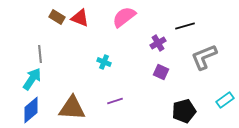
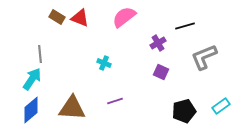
cyan cross: moved 1 px down
cyan rectangle: moved 4 px left, 6 px down
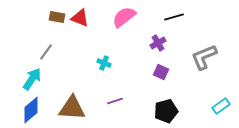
brown rectangle: rotated 21 degrees counterclockwise
black line: moved 11 px left, 9 px up
gray line: moved 6 px right, 2 px up; rotated 42 degrees clockwise
black pentagon: moved 18 px left
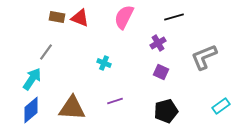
pink semicircle: rotated 25 degrees counterclockwise
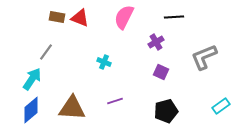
black line: rotated 12 degrees clockwise
purple cross: moved 2 px left, 1 px up
cyan cross: moved 1 px up
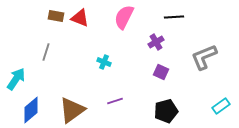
brown rectangle: moved 1 px left, 1 px up
gray line: rotated 18 degrees counterclockwise
cyan arrow: moved 16 px left
brown triangle: moved 2 px down; rotated 40 degrees counterclockwise
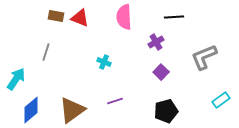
pink semicircle: rotated 30 degrees counterclockwise
purple square: rotated 21 degrees clockwise
cyan rectangle: moved 6 px up
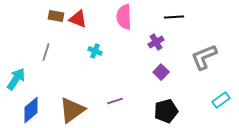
red triangle: moved 2 px left, 1 px down
cyan cross: moved 9 px left, 11 px up
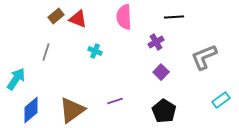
brown rectangle: rotated 49 degrees counterclockwise
black pentagon: moved 2 px left; rotated 25 degrees counterclockwise
